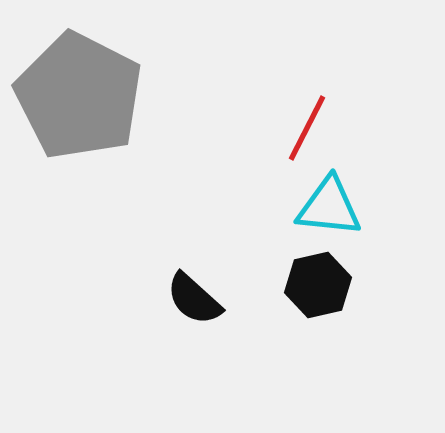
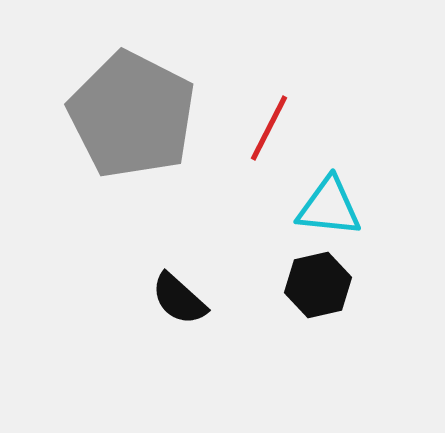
gray pentagon: moved 53 px right, 19 px down
red line: moved 38 px left
black semicircle: moved 15 px left
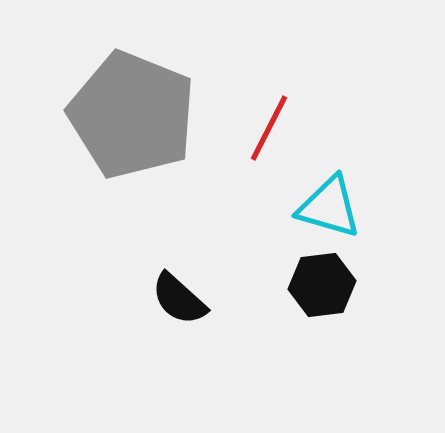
gray pentagon: rotated 5 degrees counterclockwise
cyan triangle: rotated 10 degrees clockwise
black hexagon: moved 4 px right; rotated 6 degrees clockwise
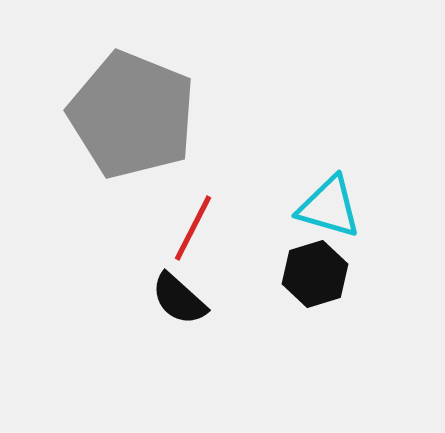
red line: moved 76 px left, 100 px down
black hexagon: moved 7 px left, 11 px up; rotated 10 degrees counterclockwise
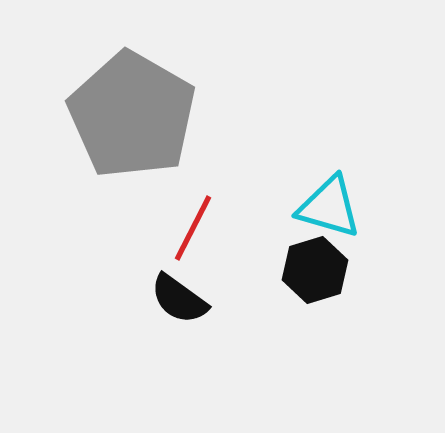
gray pentagon: rotated 8 degrees clockwise
black hexagon: moved 4 px up
black semicircle: rotated 6 degrees counterclockwise
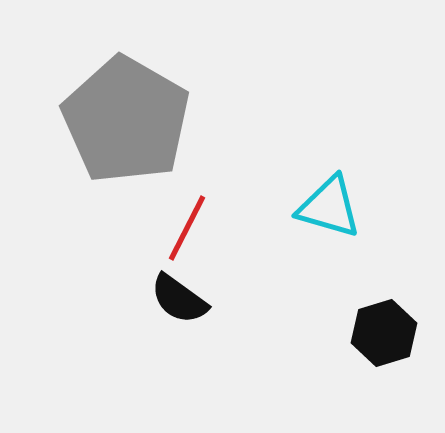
gray pentagon: moved 6 px left, 5 px down
red line: moved 6 px left
black hexagon: moved 69 px right, 63 px down
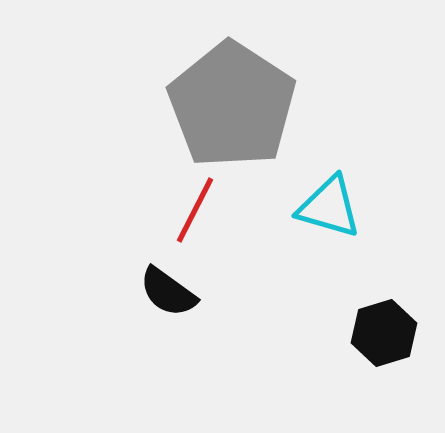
gray pentagon: moved 106 px right, 15 px up; rotated 3 degrees clockwise
red line: moved 8 px right, 18 px up
black semicircle: moved 11 px left, 7 px up
